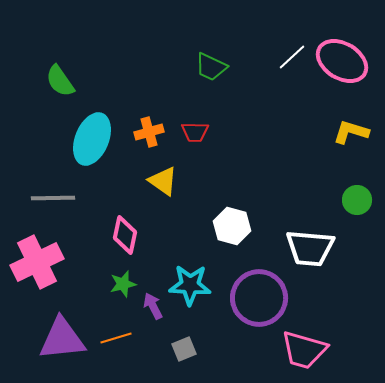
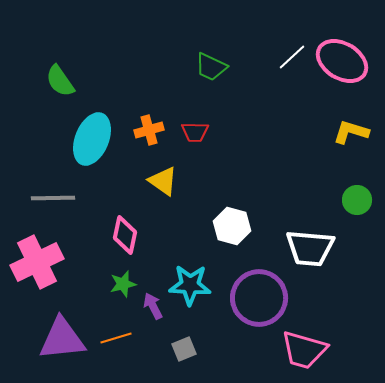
orange cross: moved 2 px up
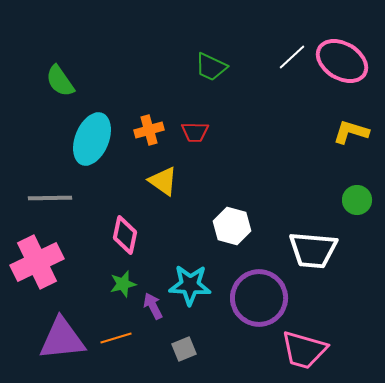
gray line: moved 3 px left
white trapezoid: moved 3 px right, 2 px down
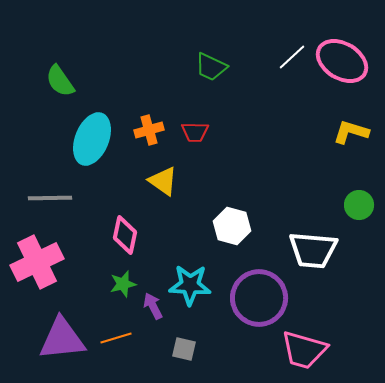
green circle: moved 2 px right, 5 px down
gray square: rotated 35 degrees clockwise
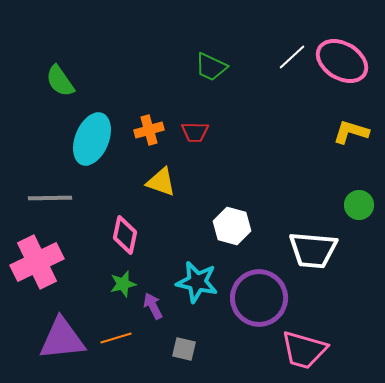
yellow triangle: moved 2 px left, 1 px down; rotated 16 degrees counterclockwise
cyan star: moved 7 px right, 3 px up; rotated 9 degrees clockwise
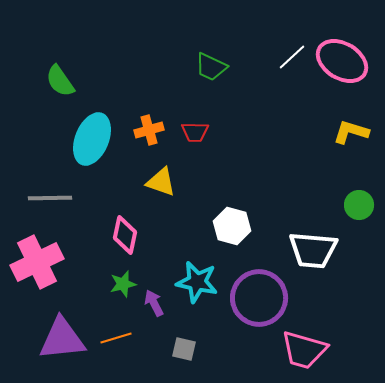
purple arrow: moved 1 px right, 3 px up
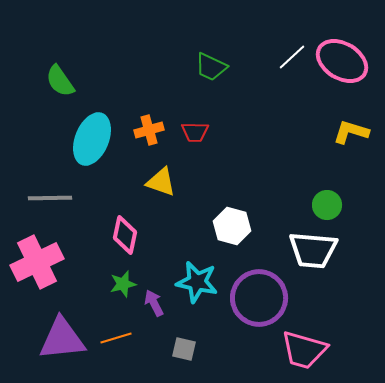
green circle: moved 32 px left
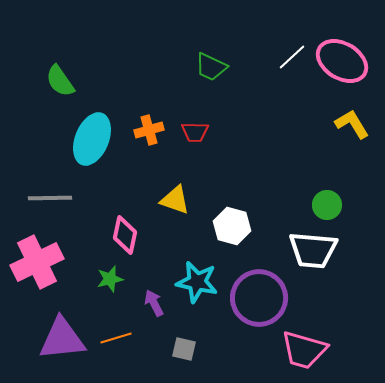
yellow L-shape: moved 1 px right, 8 px up; rotated 42 degrees clockwise
yellow triangle: moved 14 px right, 18 px down
green star: moved 13 px left, 5 px up
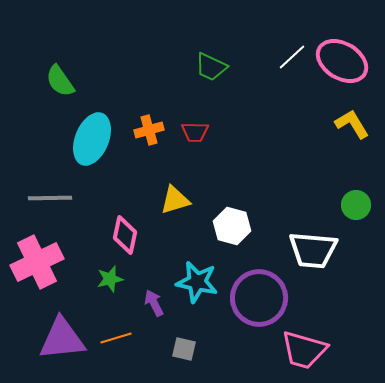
yellow triangle: rotated 36 degrees counterclockwise
green circle: moved 29 px right
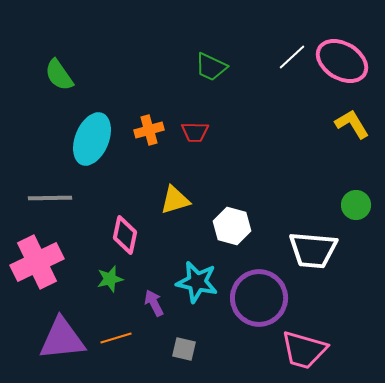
green semicircle: moved 1 px left, 6 px up
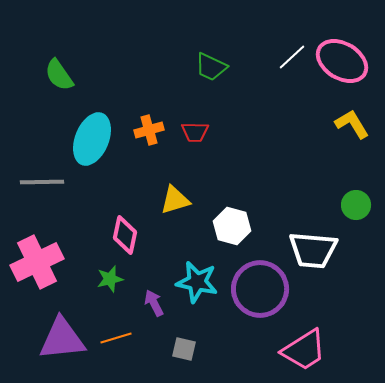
gray line: moved 8 px left, 16 px up
purple circle: moved 1 px right, 9 px up
pink trapezoid: rotated 48 degrees counterclockwise
